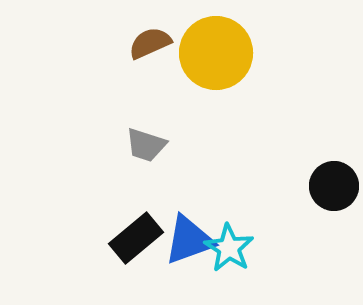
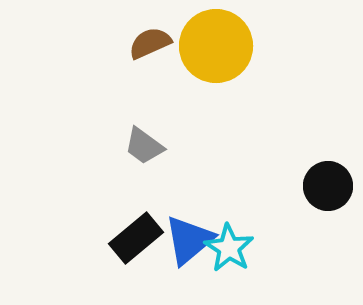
yellow circle: moved 7 px up
gray trapezoid: moved 2 px left, 1 px down; rotated 18 degrees clockwise
black circle: moved 6 px left
blue triangle: rotated 20 degrees counterclockwise
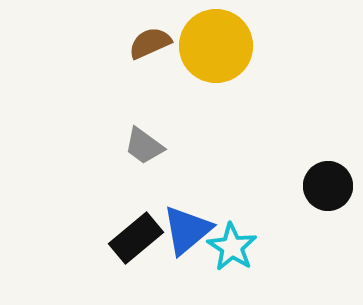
blue triangle: moved 2 px left, 10 px up
cyan star: moved 3 px right, 1 px up
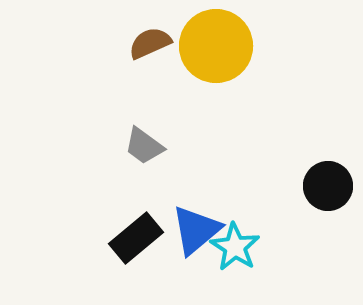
blue triangle: moved 9 px right
cyan star: moved 3 px right
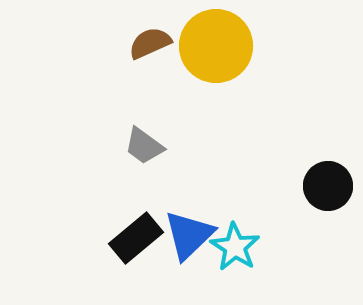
blue triangle: moved 7 px left, 5 px down; rotated 4 degrees counterclockwise
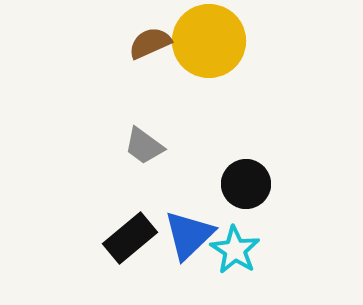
yellow circle: moved 7 px left, 5 px up
black circle: moved 82 px left, 2 px up
black rectangle: moved 6 px left
cyan star: moved 3 px down
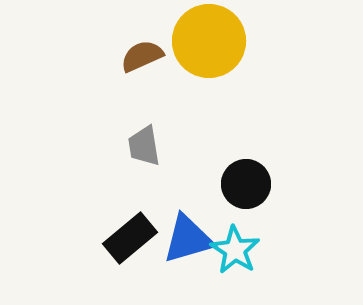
brown semicircle: moved 8 px left, 13 px down
gray trapezoid: rotated 45 degrees clockwise
blue triangle: moved 1 px left, 4 px down; rotated 28 degrees clockwise
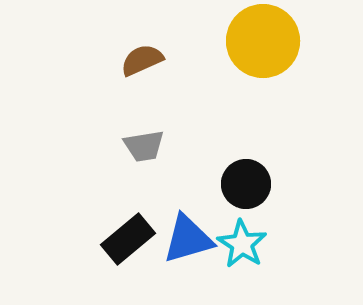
yellow circle: moved 54 px right
brown semicircle: moved 4 px down
gray trapezoid: rotated 90 degrees counterclockwise
black rectangle: moved 2 px left, 1 px down
cyan star: moved 7 px right, 6 px up
